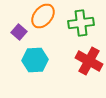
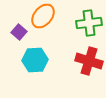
green cross: moved 8 px right
red cross: rotated 12 degrees counterclockwise
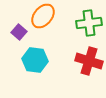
cyan hexagon: rotated 10 degrees clockwise
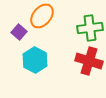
orange ellipse: moved 1 px left
green cross: moved 1 px right, 5 px down
cyan hexagon: rotated 20 degrees clockwise
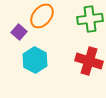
green cross: moved 9 px up
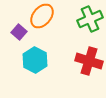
green cross: rotated 15 degrees counterclockwise
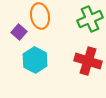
orange ellipse: moved 2 px left; rotated 50 degrees counterclockwise
red cross: moved 1 px left
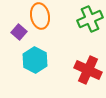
red cross: moved 9 px down; rotated 8 degrees clockwise
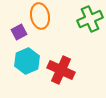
purple square: rotated 21 degrees clockwise
cyan hexagon: moved 8 px left, 1 px down; rotated 10 degrees clockwise
red cross: moved 27 px left
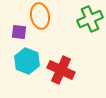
purple square: rotated 35 degrees clockwise
cyan hexagon: rotated 15 degrees counterclockwise
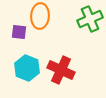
orange ellipse: rotated 15 degrees clockwise
cyan hexagon: moved 7 px down
